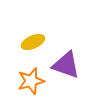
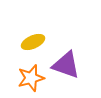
orange star: moved 3 px up
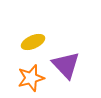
purple triangle: rotated 28 degrees clockwise
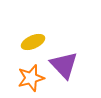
purple triangle: moved 2 px left
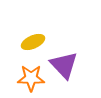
orange star: rotated 16 degrees clockwise
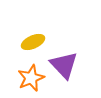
orange star: rotated 24 degrees counterclockwise
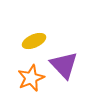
yellow ellipse: moved 1 px right, 1 px up
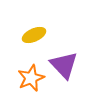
yellow ellipse: moved 6 px up
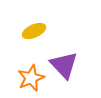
yellow ellipse: moved 4 px up
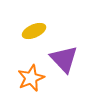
purple triangle: moved 6 px up
